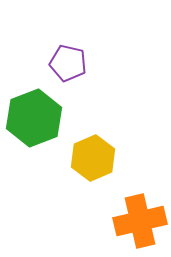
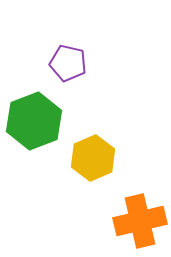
green hexagon: moved 3 px down
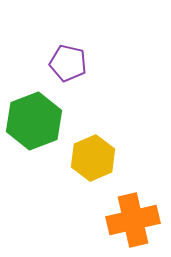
orange cross: moved 7 px left, 1 px up
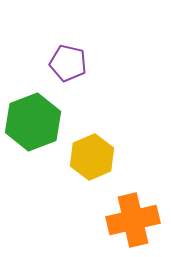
green hexagon: moved 1 px left, 1 px down
yellow hexagon: moved 1 px left, 1 px up
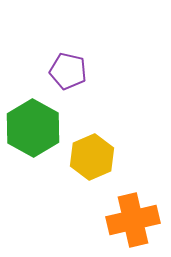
purple pentagon: moved 8 px down
green hexagon: moved 6 px down; rotated 10 degrees counterclockwise
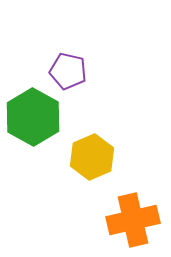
green hexagon: moved 11 px up
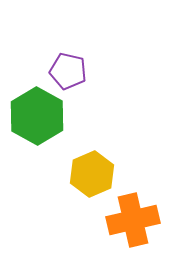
green hexagon: moved 4 px right, 1 px up
yellow hexagon: moved 17 px down
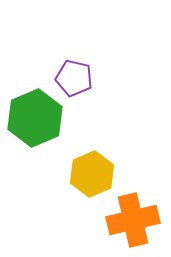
purple pentagon: moved 6 px right, 7 px down
green hexagon: moved 2 px left, 2 px down; rotated 8 degrees clockwise
